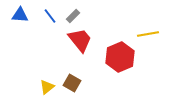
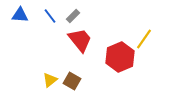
yellow line: moved 4 px left, 5 px down; rotated 45 degrees counterclockwise
brown square: moved 2 px up
yellow triangle: moved 3 px right, 7 px up
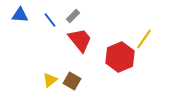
blue line: moved 4 px down
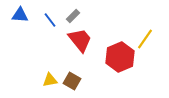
yellow line: moved 1 px right
yellow triangle: rotated 28 degrees clockwise
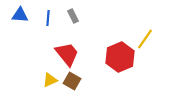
gray rectangle: rotated 72 degrees counterclockwise
blue line: moved 2 px left, 2 px up; rotated 42 degrees clockwise
red trapezoid: moved 13 px left, 14 px down
yellow triangle: rotated 14 degrees counterclockwise
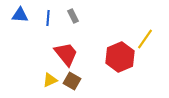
red trapezoid: moved 1 px left
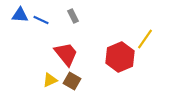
blue line: moved 7 px left, 2 px down; rotated 70 degrees counterclockwise
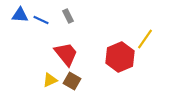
gray rectangle: moved 5 px left
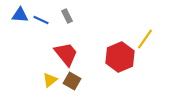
gray rectangle: moved 1 px left
yellow triangle: rotated 14 degrees counterclockwise
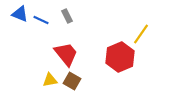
blue triangle: moved 1 px up; rotated 18 degrees clockwise
yellow line: moved 4 px left, 5 px up
yellow triangle: rotated 28 degrees clockwise
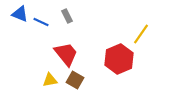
blue line: moved 2 px down
red hexagon: moved 1 px left, 2 px down
brown square: moved 3 px right, 1 px up
